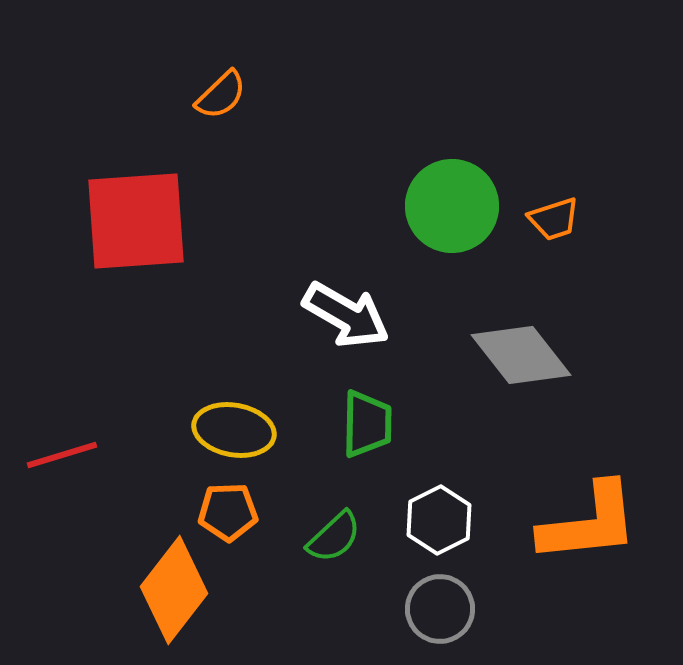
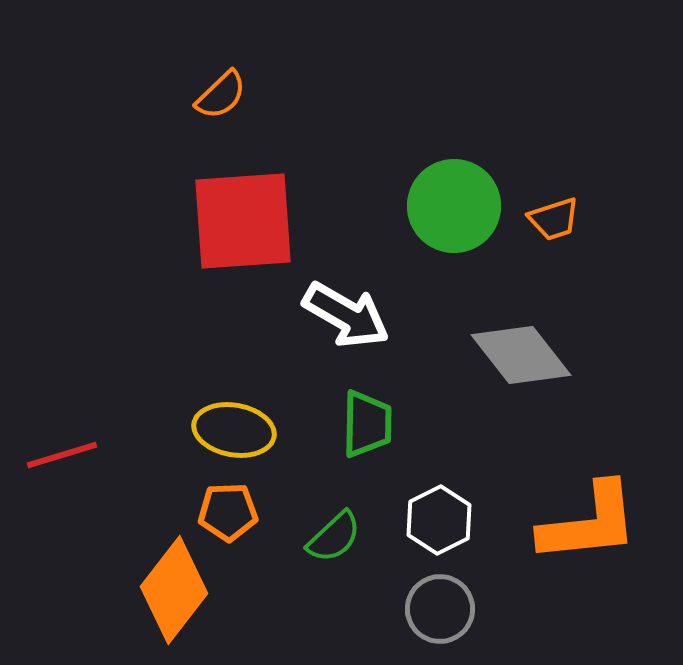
green circle: moved 2 px right
red square: moved 107 px right
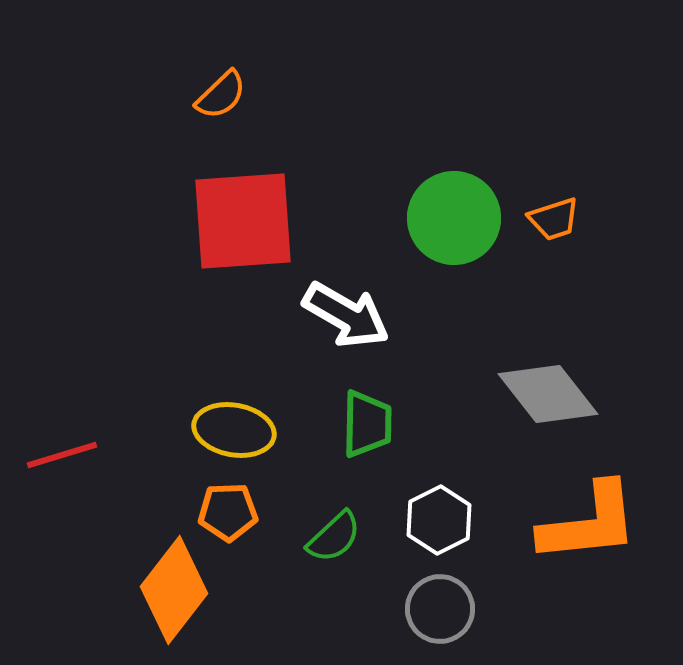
green circle: moved 12 px down
gray diamond: moved 27 px right, 39 px down
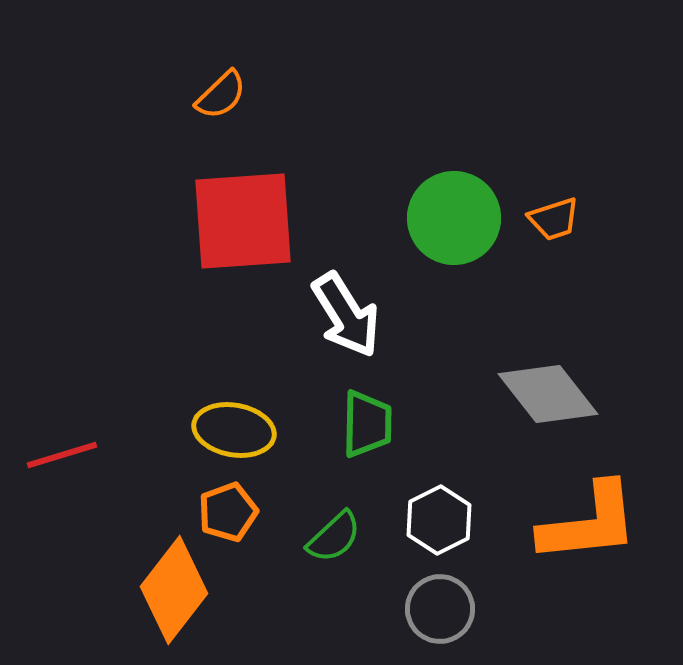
white arrow: rotated 28 degrees clockwise
orange pentagon: rotated 18 degrees counterclockwise
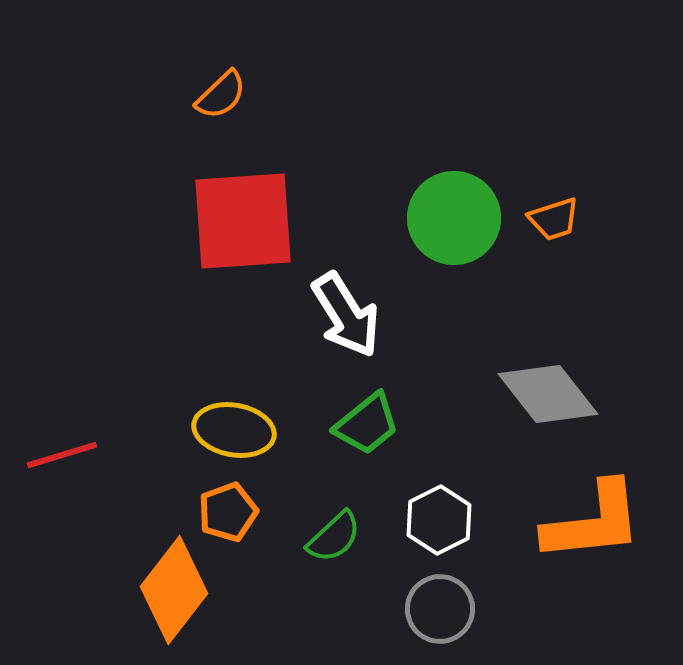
green trapezoid: rotated 50 degrees clockwise
orange L-shape: moved 4 px right, 1 px up
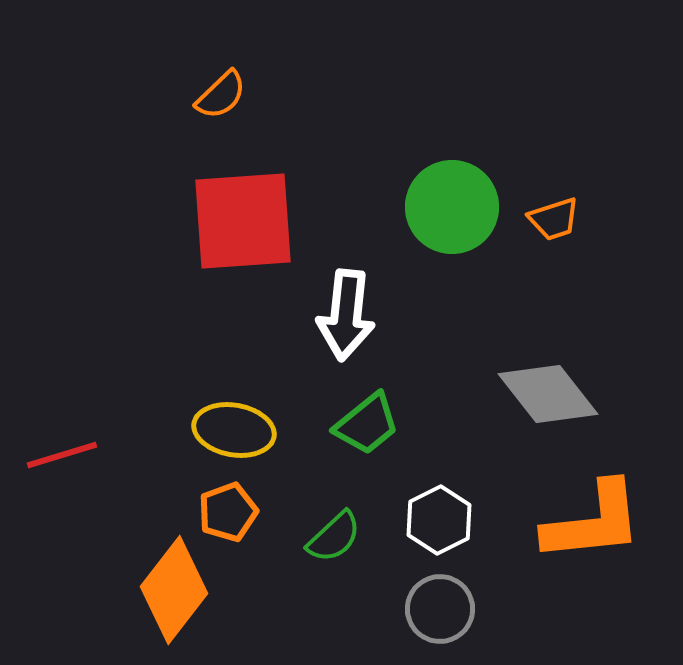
green circle: moved 2 px left, 11 px up
white arrow: rotated 38 degrees clockwise
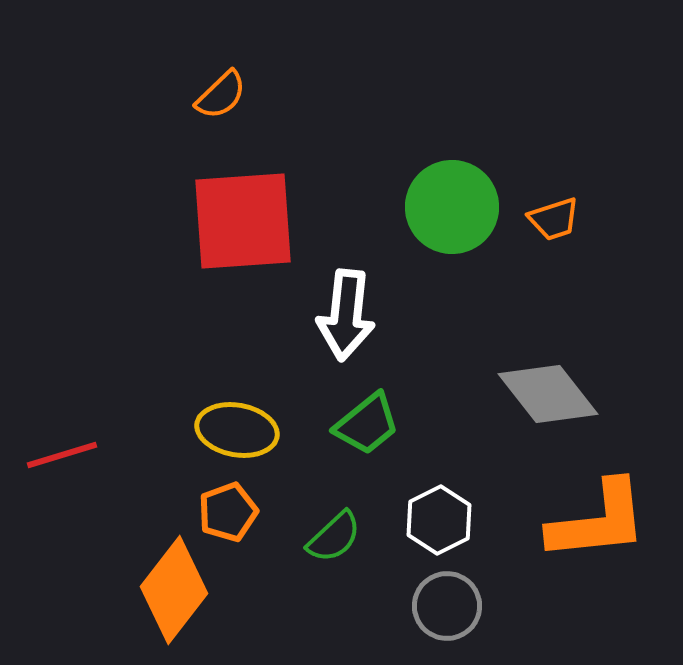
yellow ellipse: moved 3 px right
orange L-shape: moved 5 px right, 1 px up
gray circle: moved 7 px right, 3 px up
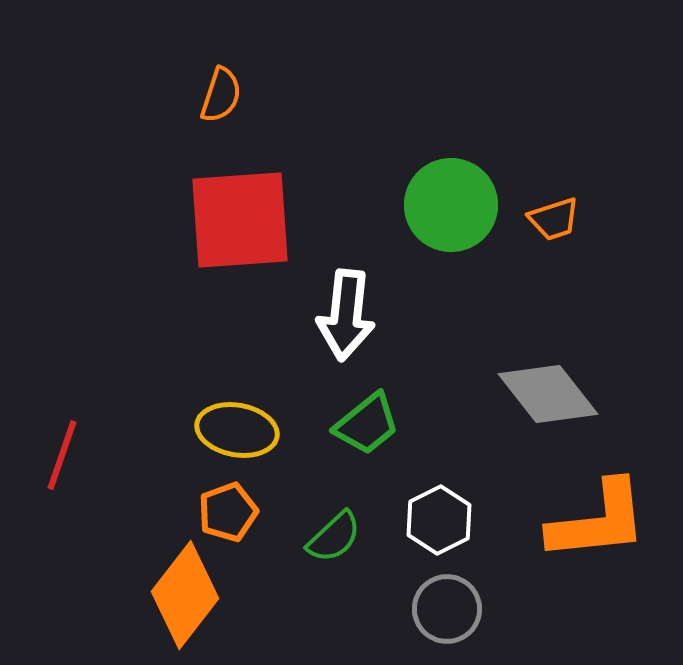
orange semicircle: rotated 28 degrees counterclockwise
green circle: moved 1 px left, 2 px up
red square: moved 3 px left, 1 px up
red line: rotated 54 degrees counterclockwise
orange diamond: moved 11 px right, 5 px down
gray circle: moved 3 px down
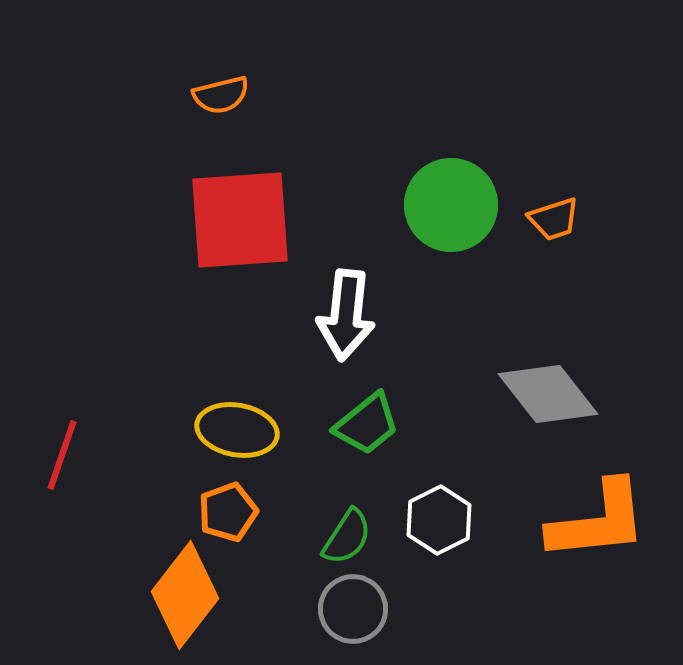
orange semicircle: rotated 58 degrees clockwise
green semicircle: moved 13 px right; rotated 14 degrees counterclockwise
gray circle: moved 94 px left
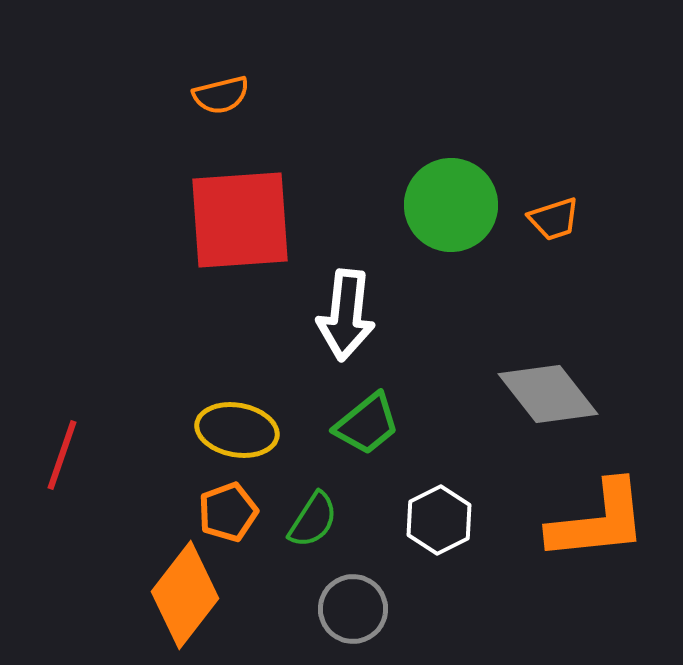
green semicircle: moved 34 px left, 17 px up
